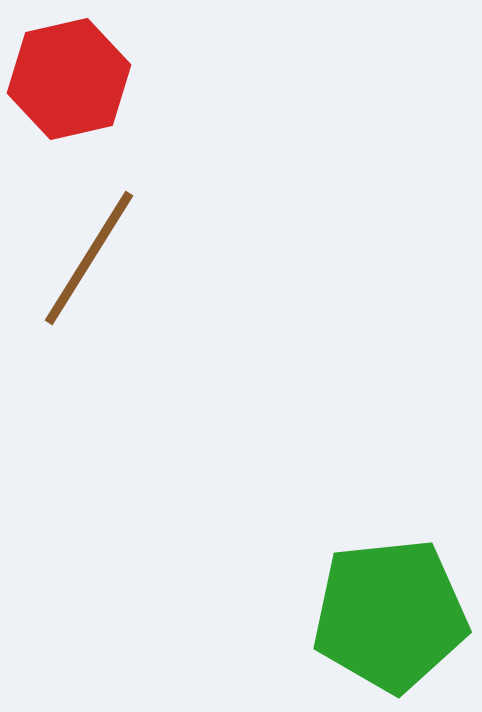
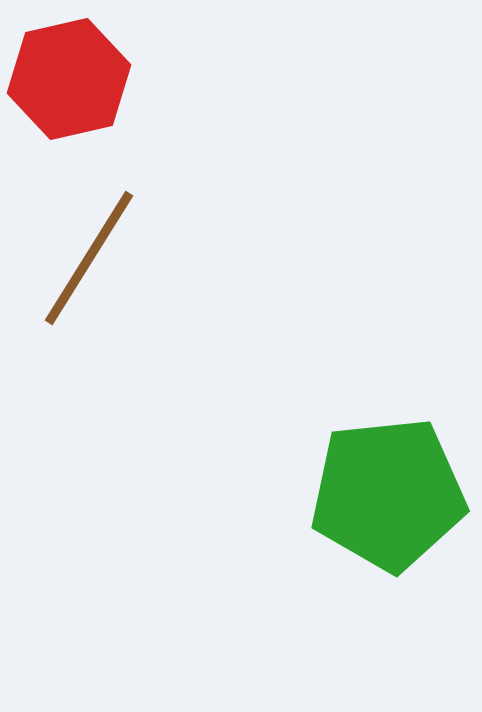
green pentagon: moved 2 px left, 121 px up
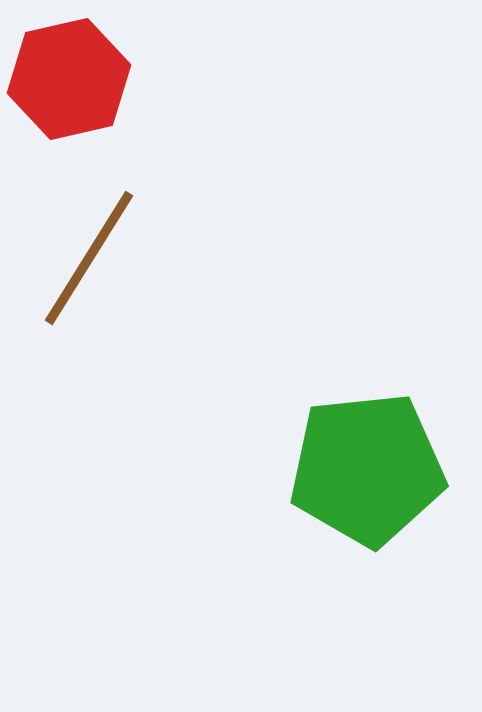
green pentagon: moved 21 px left, 25 px up
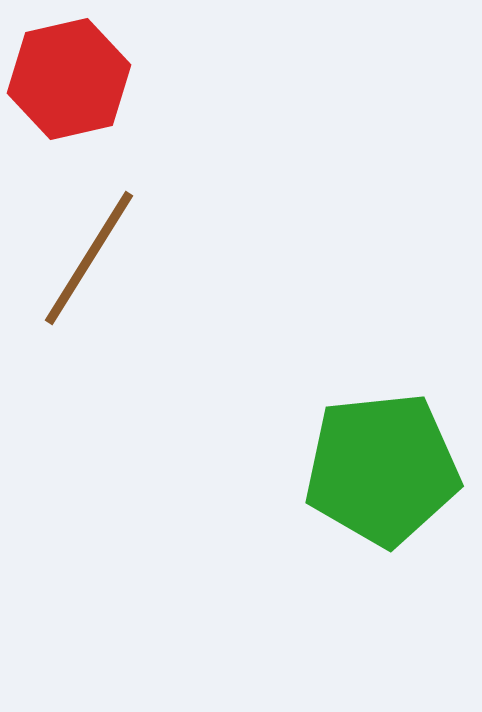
green pentagon: moved 15 px right
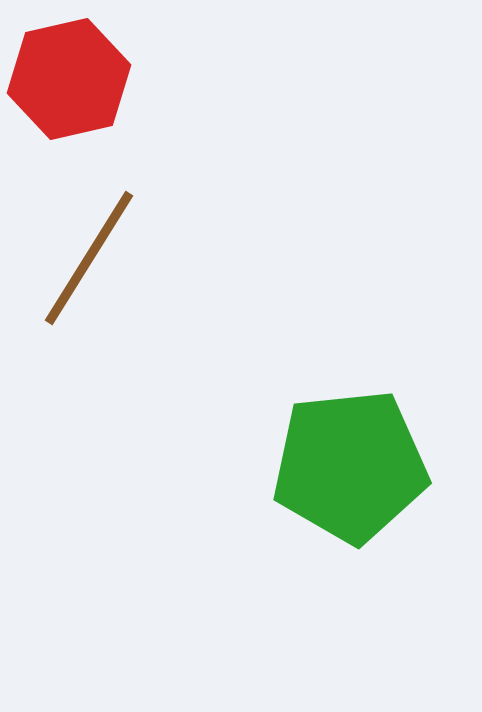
green pentagon: moved 32 px left, 3 px up
